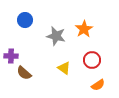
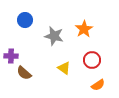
gray star: moved 2 px left
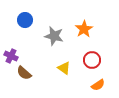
purple cross: rotated 24 degrees clockwise
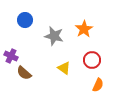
orange semicircle: rotated 32 degrees counterclockwise
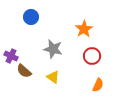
blue circle: moved 6 px right, 3 px up
gray star: moved 1 px left, 13 px down
red circle: moved 4 px up
yellow triangle: moved 11 px left, 9 px down
brown semicircle: moved 2 px up
